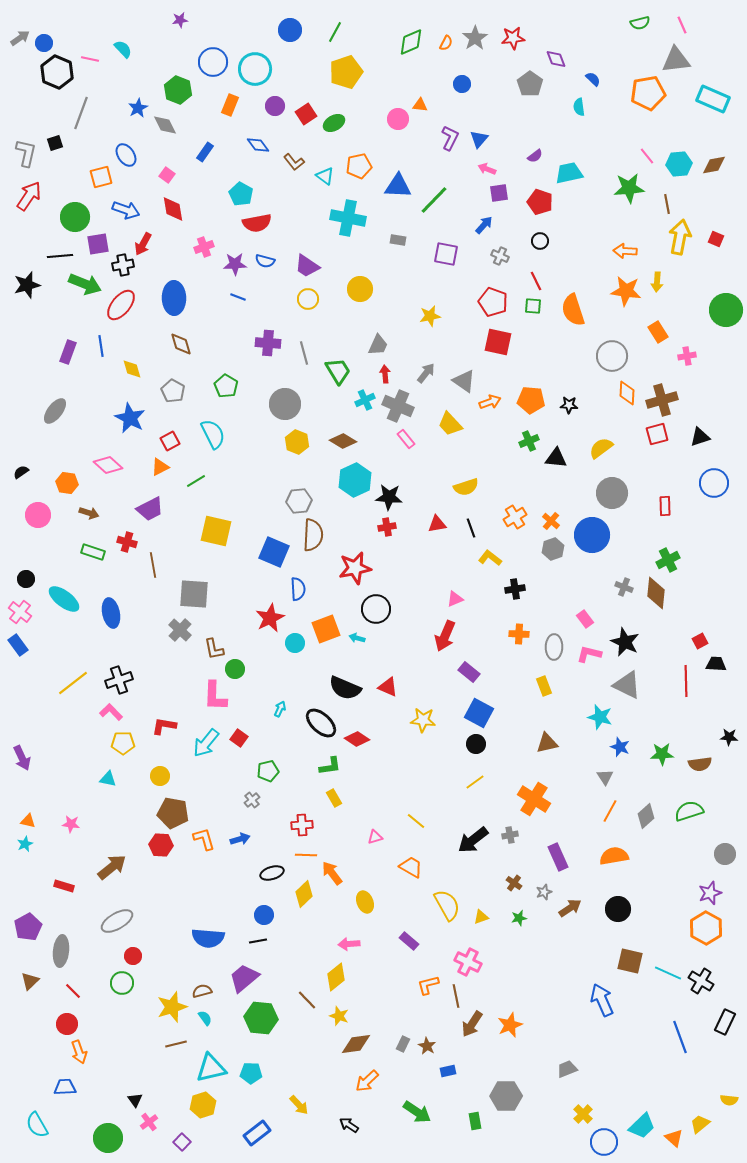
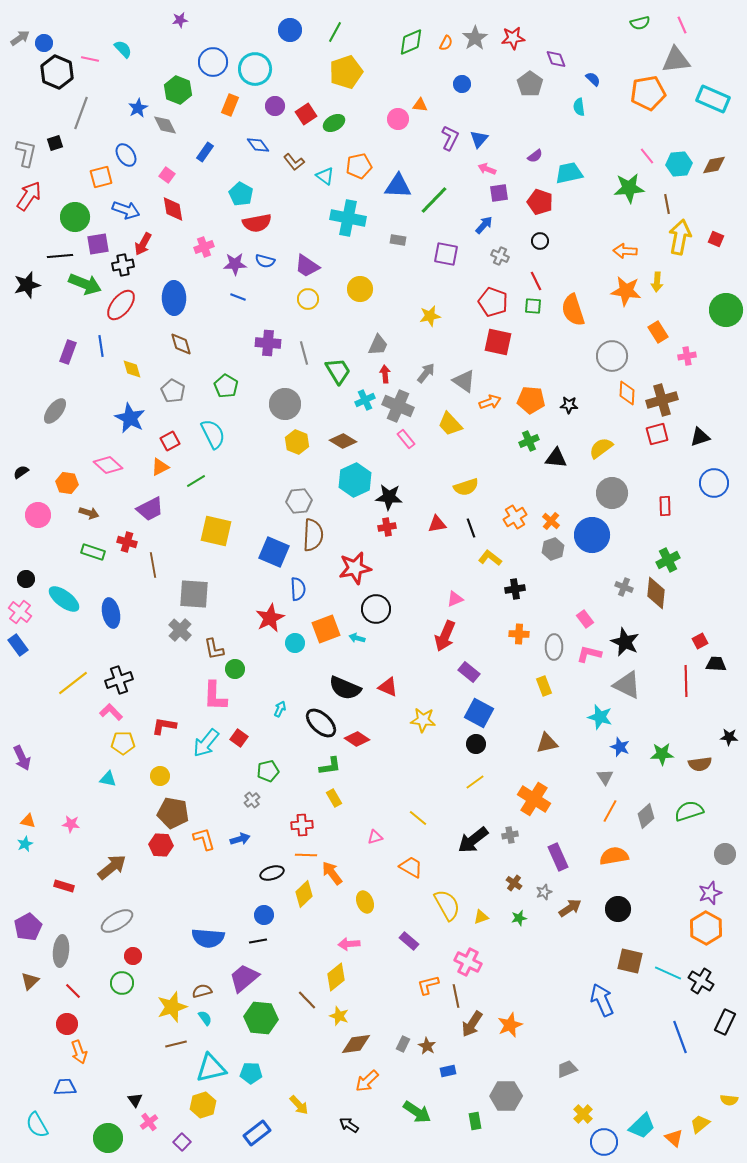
yellow line at (416, 821): moved 2 px right, 3 px up
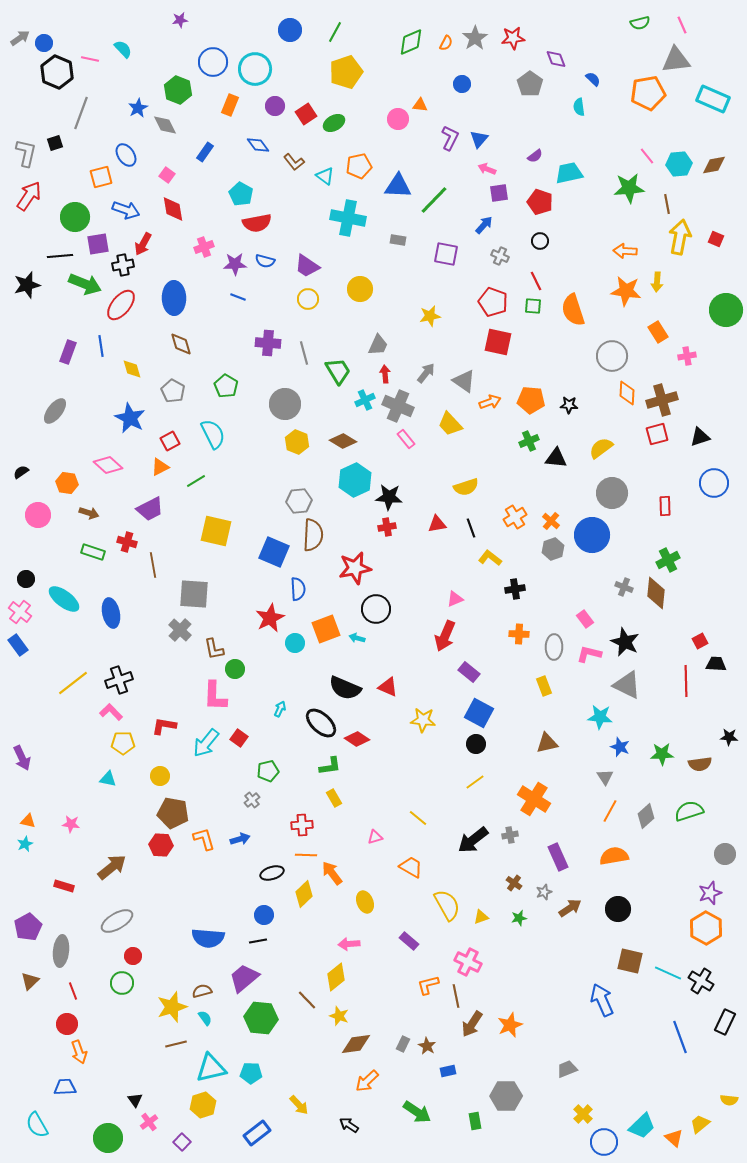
cyan star at (600, 717): rotated 10 degrees counterclockwise
red line at (73, 991): rotated 24 degrees clockwise
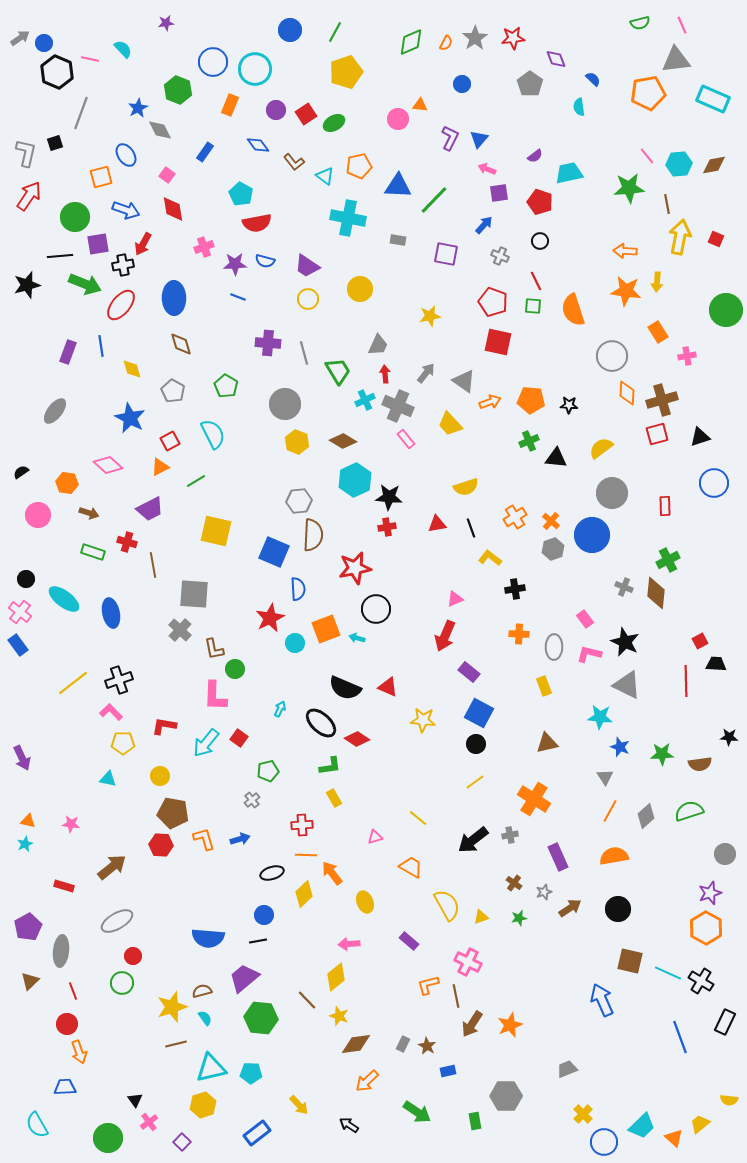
purple star at (180, 20): moved 14 px left, 3 px down
purple circle at (275, 106): moved 1 px right, 4 px down
gray diamond at (165, 125): moved 5 px left, 5 px down
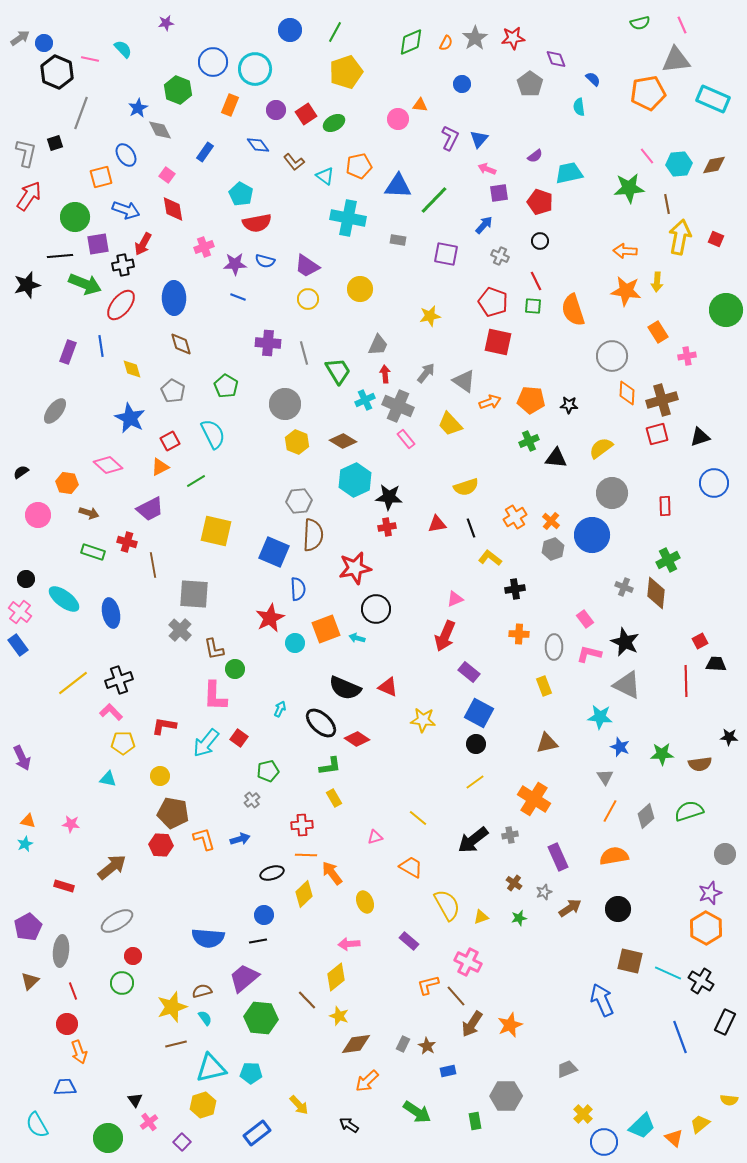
brown line at (456, 996): rotated 30 degrees counterclockwise
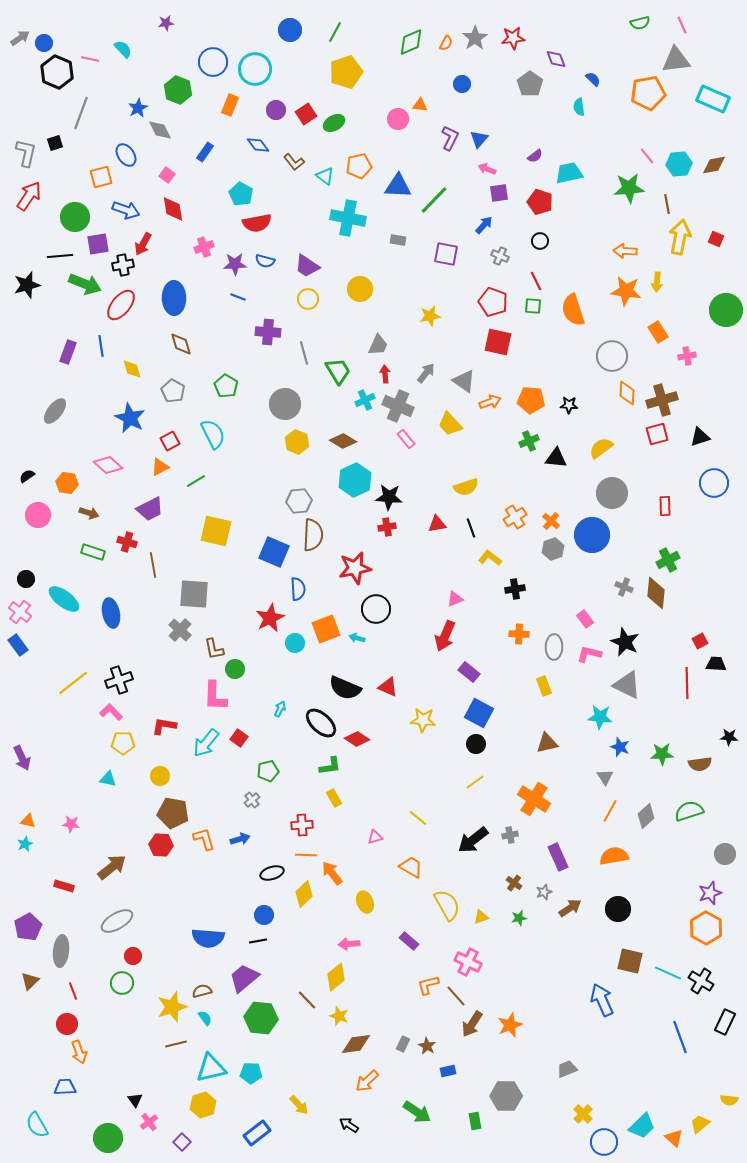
purple cross at (268, 343): moved 11 px up
black semicircle at (21, 472): moved 6 px right, 4 px down
red line at (686, 681): moved 1 px right, 2 px down
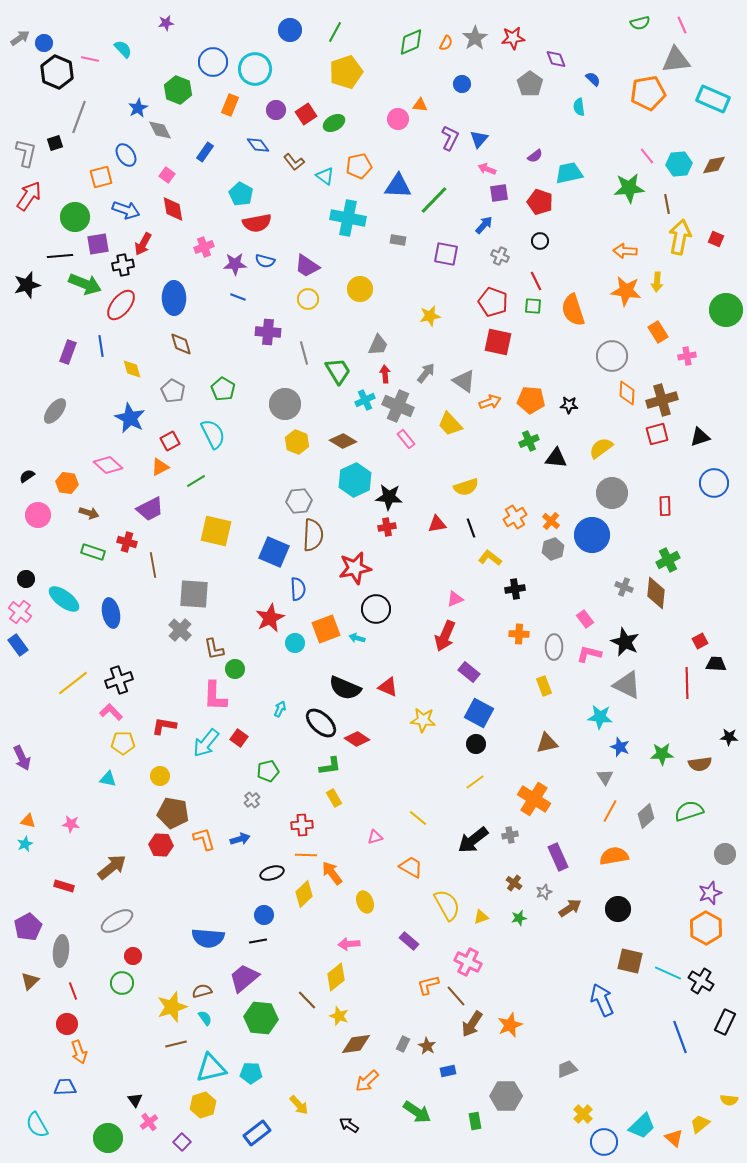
gray line at (81, 113): moved 2 px left, 4 px down
green pentagon at (226, 386): moved 3 px left, 3 px down
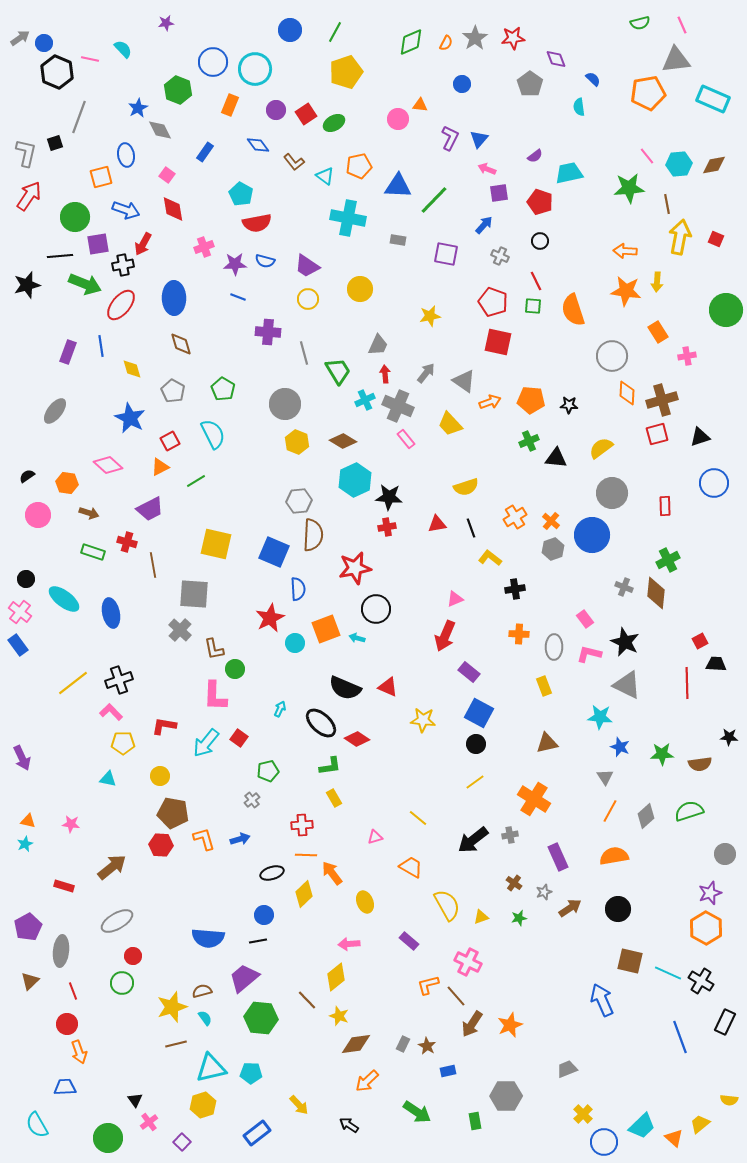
blue ellipse at (126, 155): rotated 25 degrees clockwise
yellow square at (216, 531): moved 13 px down
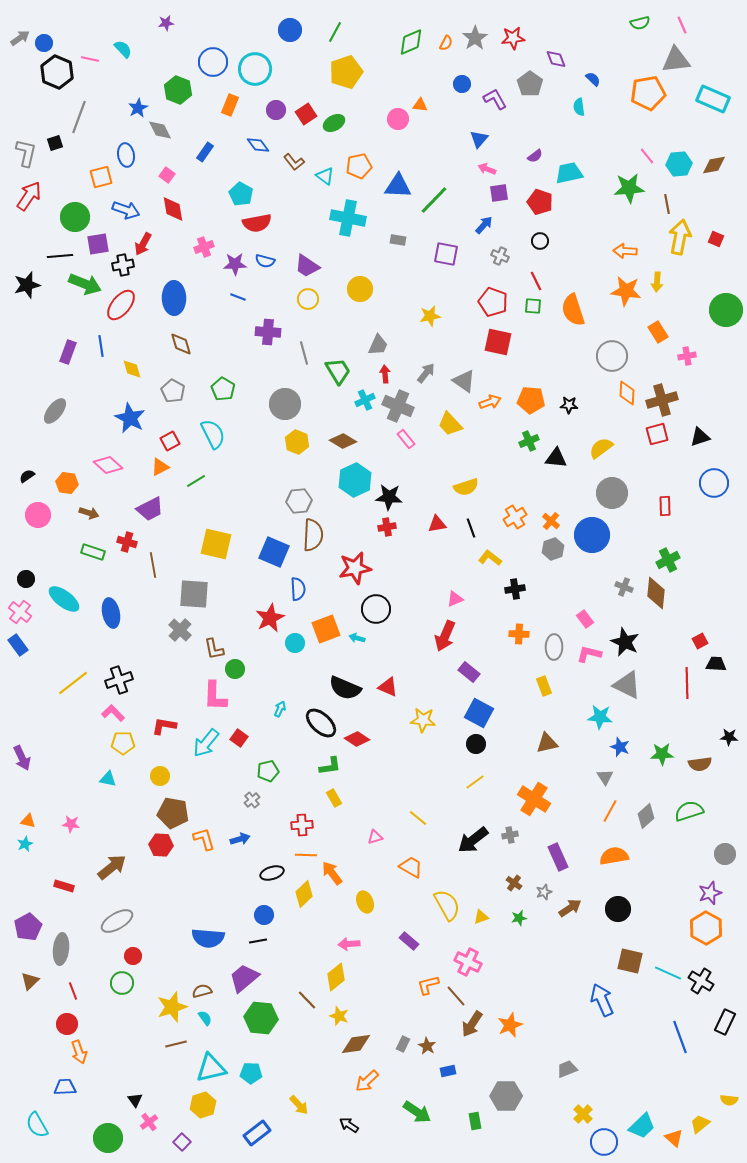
purple L-shape at (450, 138): moved 45 px right, 39 px up; rotated 55 degrees counterclockwise
pink L-shape at (111, 712): moved 2 px right, 1 px down
gray ellipse at (61, 951): moved 2 px up
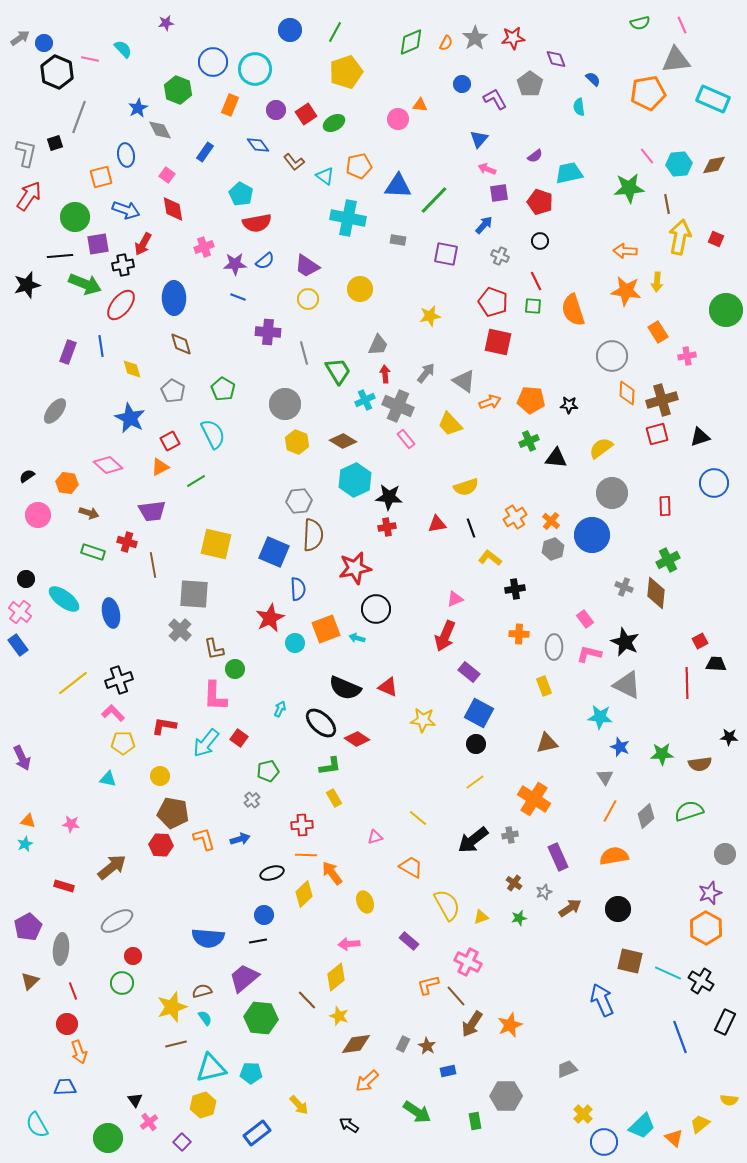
blue semicircle at (265, 261): rotated 54 degrees counterclockwise
purple trapezoid at (150, 509): moved 2 px right, 2 px down; rotated 20 degrees clockwise
